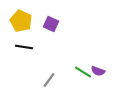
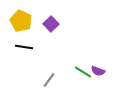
purple square: rotated 21 degrees clockwise
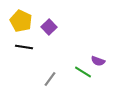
purple square: moved 2 px left, 3 px down
purple semicircle: moved 10 px up
gray line: moved 1 px right, 1 px up
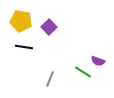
yellow pentagon: rotated 15 degrees counterclockwise
gray line: rotated 14 degrees counterclockwise
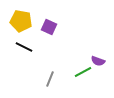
purple square: rotated 21 degrees counterclockwise
black line: rotated 18 degrees clockwise
green line: rotated 60 degrees counterclockwise
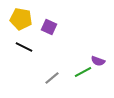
yellow pentagon: moved 2 px up
gray line: moved 2 px right, 1 px up; rotated 28 degrees clockwise
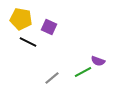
black line: moved 4 px right, 5 px up
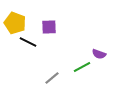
yellow pentagon: moved 6 px left, 4 px down; rotated 10 degrees clockwise
purple square: rotated 28 degrees counterclockwise
purple semicircle: moved 1 px right, 7 px up
green line: moved 1 px left, 5 px up
